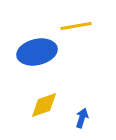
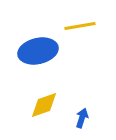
yellow line: moved 4 px right
blue ellipse: moved 1 px right, 1 px up
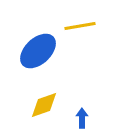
blue ellipse: rotated 30 degrees counterclockwise
blue arrow: rotated 18 degrees counterclockwise
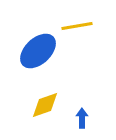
yellow line: moved 3 px left
yellow diamond: moved 1 px right
